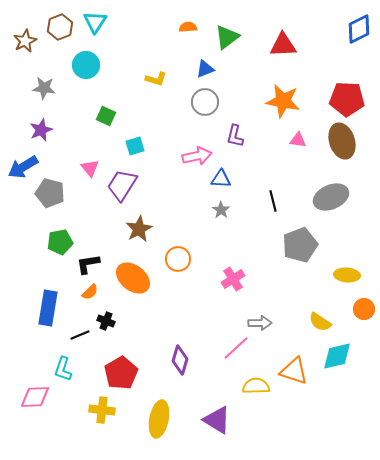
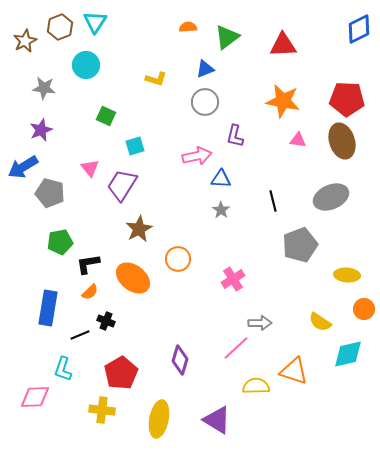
cyan diamond at (337, 356): moved 11 px right, 2 px up
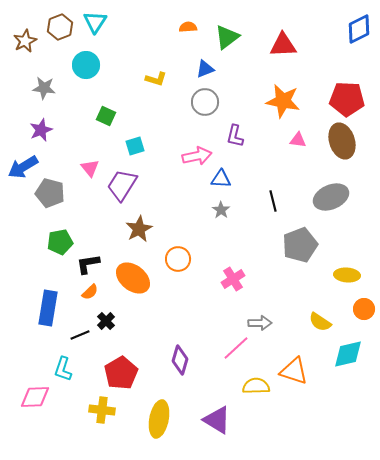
black cross at (106, 321): rotated 24 degrees clockwise
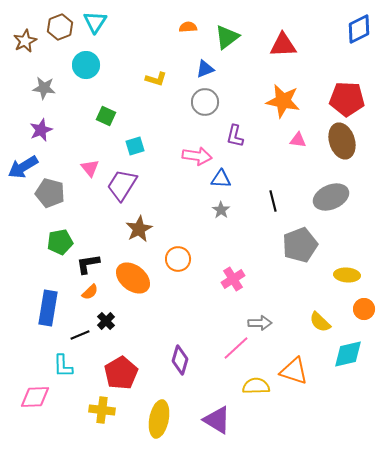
pink arrow at (197, 156): rotated 20 degrees clockwise
yellow semicircle at (320, 322): rotated 10 degrees clockwise
cyan L-shape at (63, 369): moved 3 px up; rotated 20 degrees counterclockwise
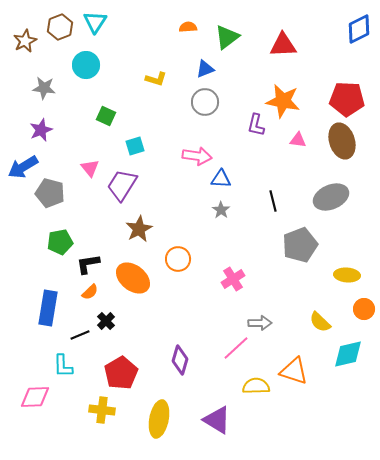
purple L-shape at (235, 136): moved 21 px right, 11 px up
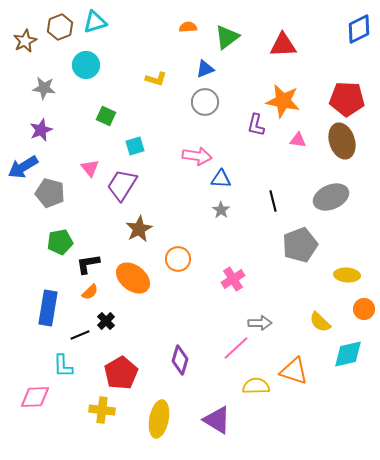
cyan triangle at (95, 22): rotated 40 degrees clockwise
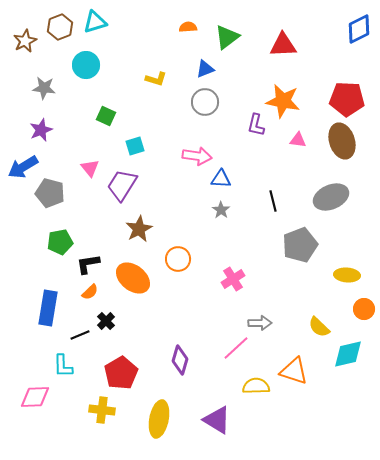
yellow semicircle at (320, 322): moved 1 px left, 5 px down
